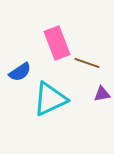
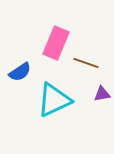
pink rectangle: moved 1 px left; rotated 44 degrees clockwise
brown line: moved 1 px left
cyan triangle: moved 4 px right, 1 px down
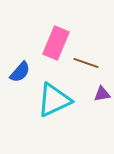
blue semicircle: rotated 15 degrees counterclockwise
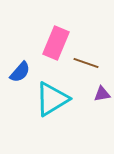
cyan triangle: moved 2 px left, 1 px up; rotated 6 degrees counterclockwise
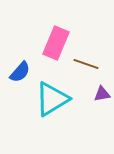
brown line: moved 1 px down
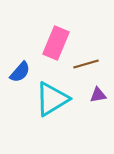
brown line: rotated 35 degrees counterclockwise
purple triangle: moved 4 px left, 1 px down
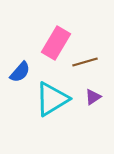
pink rectangle: rotated 8 degrees clockwise
brown line: moved 1 px left, 2 px up
purple triangle: moved 5 px left, 2 px down; rotated 24 degrees counterclockwise
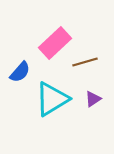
pink rectangle: moved 1 px left; rotated 16 degrees clockwise
purple triangle: moved 2 px down
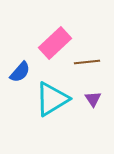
brown line: moved 2 px right; rotated 10 degrees clockwise
purple triangle: rotated 30 degrees counterclockwise
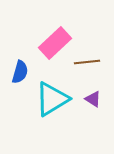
blue semicircle: rotated 25 degrees counterclockwise
purple triangle: rotated 24 degrees counterclockwise
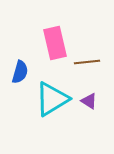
pink rectangle: rotated 60 degrees counterclockwise
purple triangle: moved 4 px left, 2 px down
